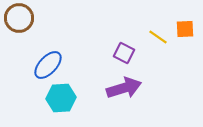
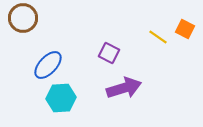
brown circle: moved 4 px right
orange square: rotated 30 degrees clockwise
purple square: moved 15 px left
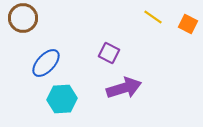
orange square: moved 3 px right, 5 px up
yellow line: moved 5 px left, 20 px up
blue ellipse: moved 2 px left, 2 px up
cyan hexagon: moved 1 px right, 1 px down
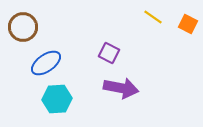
brown circle: moved 9 px down
blue ellipse: rotated 12 degrees clockwise
purple arrow: moved 3 px left; rotated 28 degrees clockwise
cyan hexagon: moved 5 px left
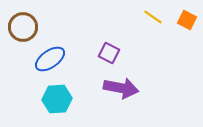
orange square: moved 1 px left, 4 px up
blue ellipse: moved 4 px right, 4 px up
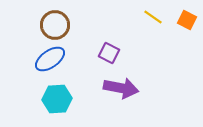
brown circle: moved 32 px right, 2 px up
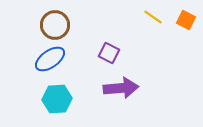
orange square: moved 1 px left
purple arrow: rotated 16 degrees counterclockwise
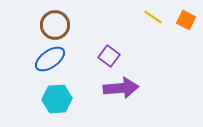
purple square: moved 3 px down; rotated 10 degrees clockwise
